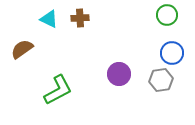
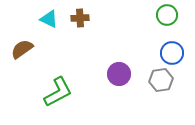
green L-shape: moved 2 px down
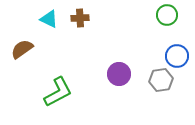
blue circle: moved 5 px right, 3 px down
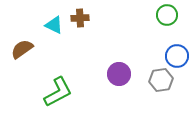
cyan triangle: moved 5 px right, 6 px down
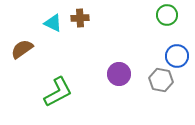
cyan triangle: moved 1 px left, 2 px up
gray hexagon: rotated 20 degrees clockwise
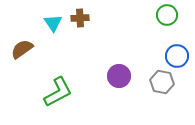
cyan triangle: rotated 30 degrees clockwise
purple circle: moved 2 px down
gray hexagon: moved 1 px right, 2 px down
